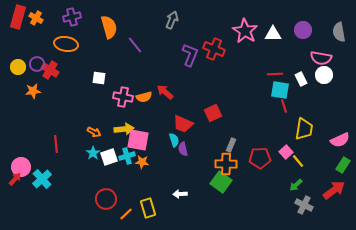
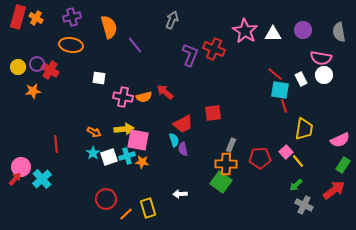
orange ellipse at (66, 44): moved 5 px right, 1 px down
red line at (275, 74): rotated 42 degrees clockwise
red square at (213, 113): rotated 18 degrees clockwise
red trapezoid at (183, 124): rotated 50 degrees counterclockwise
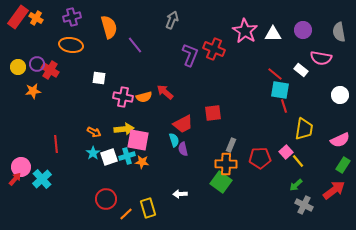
red rectangle at (18, 17): rotated 20 degrees clockwise
white circle at (324, 75): moved 16 px right, 20 px down
white rectangle at (301, 79): moved 9 px up; rotated 24 degrees counterclockwise
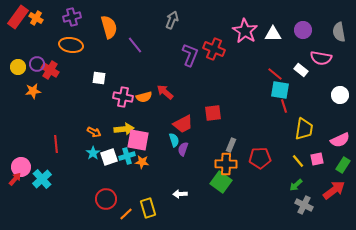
purple semicircle at (183, 149): rotated 32 degrees clockwise
pink square at (286, 152): moved 31 px right, 7 px down; rotated 32 degrees clockwise
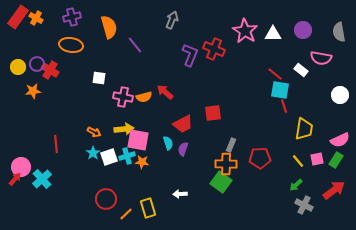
cyan semicircle at (174, 140): moved 6 px left, 3 px down
green rectangle at (343, 165): moved 7 px left, 5 px up
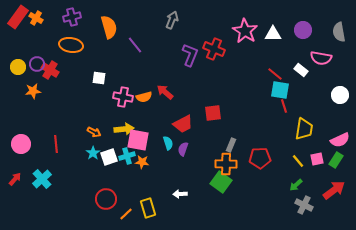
pink circle at (21, 167): moved 23 px up
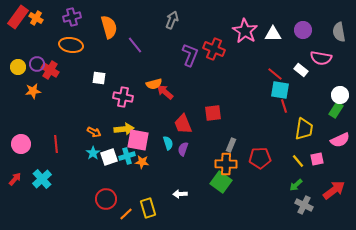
orange semicircle at (144, 97): moved 10 px right, 13 px up
red trapezoid at (183, 124): rotated 95 degrees clockwise
green rectangle at (336, 160): moved 50 px up
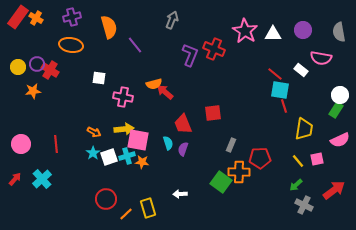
orange cross at (226, 164): moved 13 px right, 8 px down
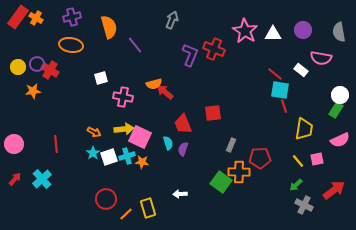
white square at (99, 78): moved 2 px right; rotated 24 degrees counterclockwise
pink square at (138, 140): moved 2 px right, 3 px up; rotated 15 degrees clockwise
pink circle at (21, 144): moved 7 px left
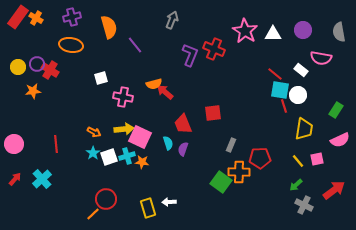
white circle at (340, 95): moved 42 px left
white arrow at (180, 194): moved 11 px left, 8 px down
orange line at (126, 214): moved 33 px left
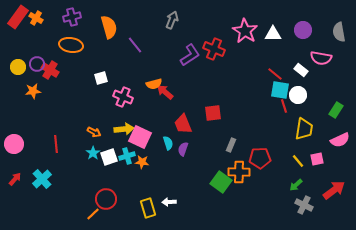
purple L-shape at (190, 55): rotated 35 degrees clockwise
pink cross at (123, 97): rotated 12 degrees clockwise
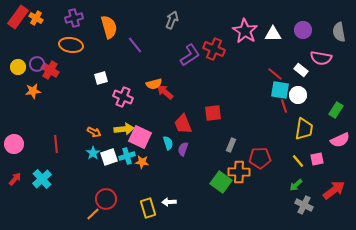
purple cross at (72, 17): moved 2 px right, 1 px down
